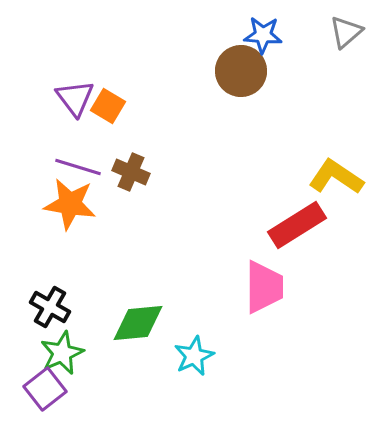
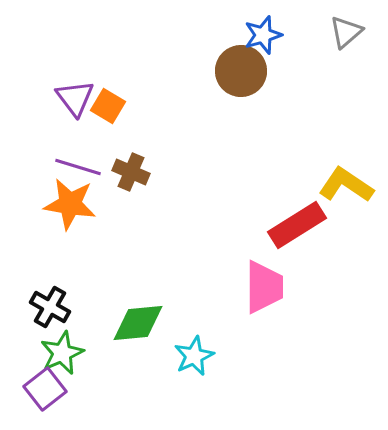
blue star: rotated 21 degrees counterclockwise
yellow L-shape: moved 10 px right, 8 px down
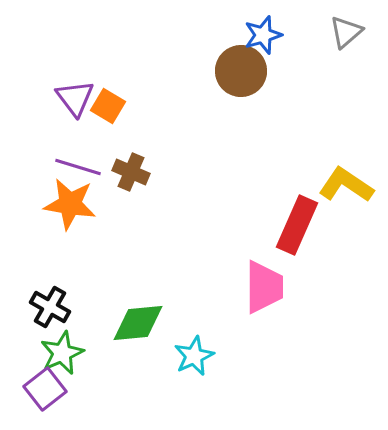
red rectangle: rotated 34 degrees counterclockwise
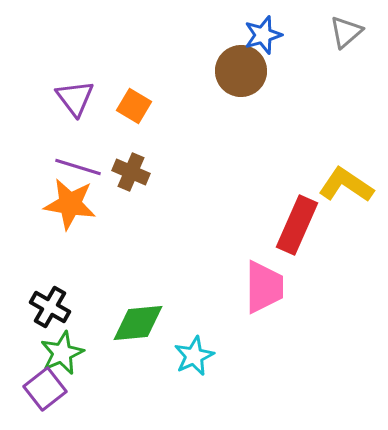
orange square: moved 26 px right
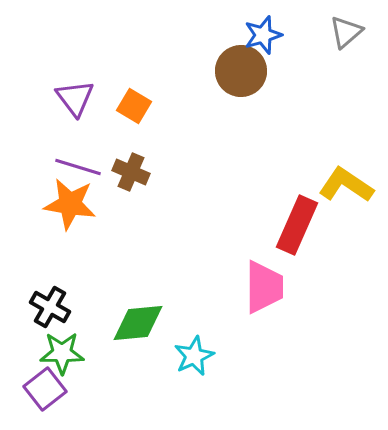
green star: rotated 24 degrees clockwise
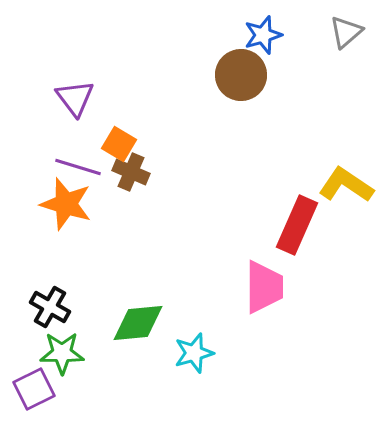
brown circle: moved 4 px down
orange square: moved 15 px left, 38 px down
orange star: moved 4 px left; rotated 8 degrees clockwise
cyan star: moved 3 px up; rotated 9 degrees clockwise
purple square: moved 11 px left; rotated 12 degrees clockwise
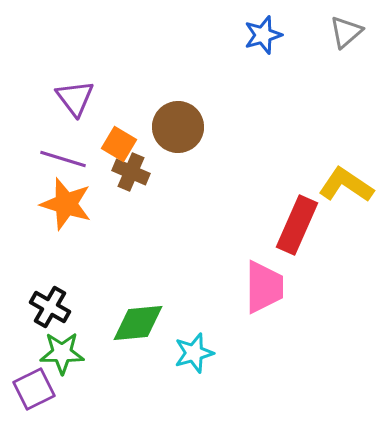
brown circle: moved 63 px left, 52 px down
purple line: moved 15 px left, 8 px up
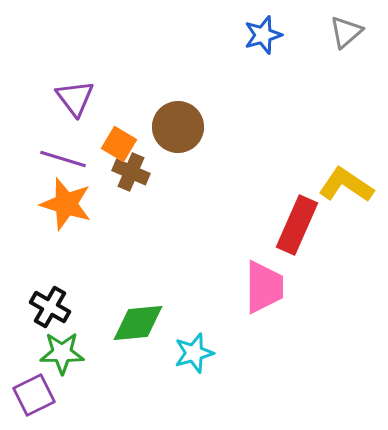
purple square: moved 6 px down
